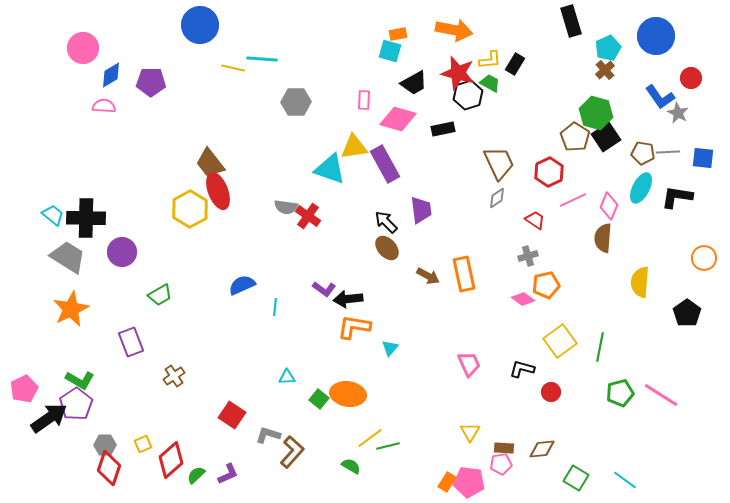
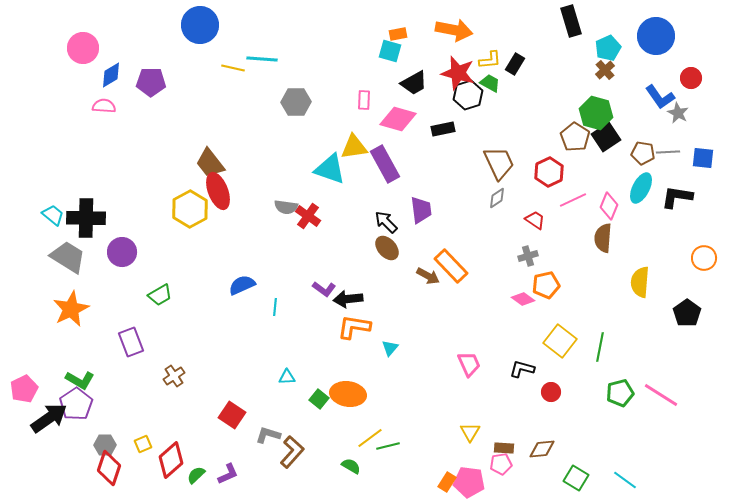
orange rectangle at (464, 274): moved 13 px left, 8 px up; rotated 32 degrees counterclockwise
yellow square at (560, 341): rotated 16 degrees counterclockwise
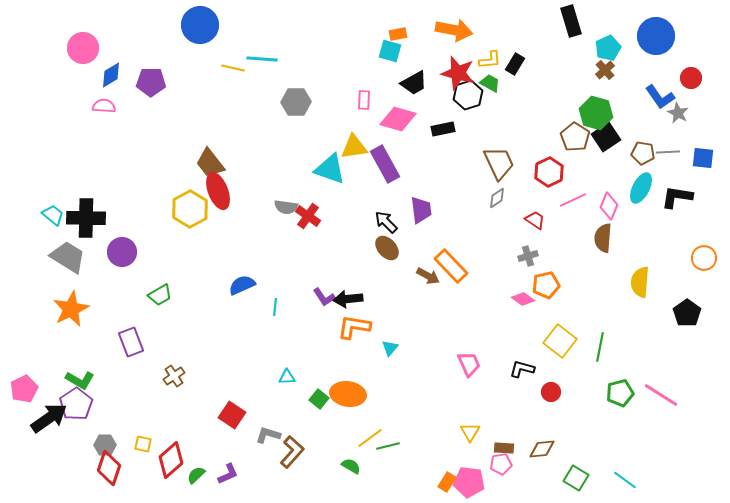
purple L-shape at (324, 289): moved 8 px down; rotated 20 degrees clockwise
yellow square at (143, 444): rotated 36 degrees clockwise
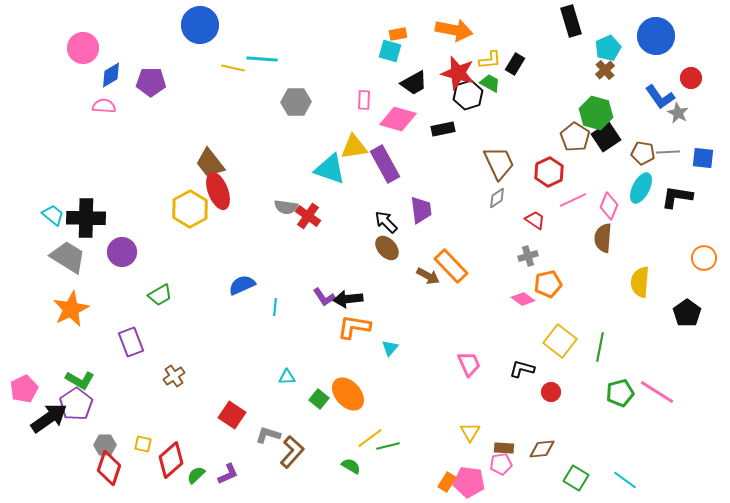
orange pentagon at (546, 285): moved 2 px right, 1 px up
orange ellipse at (348, 394): rotated 40 degrees clockwise
pink line at (661, 395): moved 4 px left, 3 px up
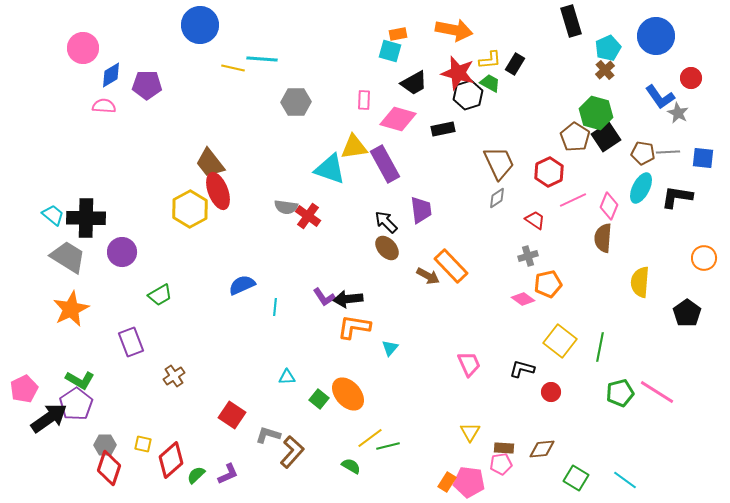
purple pentagon at (151, 82): moved 4 px left, 3 px down
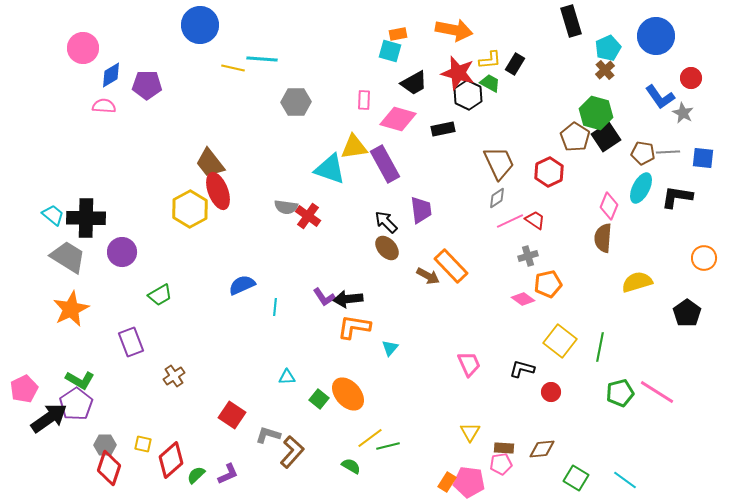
black hexagon at (468, 95): rotated 16 degrees counterclockwise
gray star at (678, 113): moved 5 px right
pink line at (573, 200): moved 63 px left, 21 px down
yellow semicircle at (640, 282): moved 3 px left; rotated 68 degrees clockwise
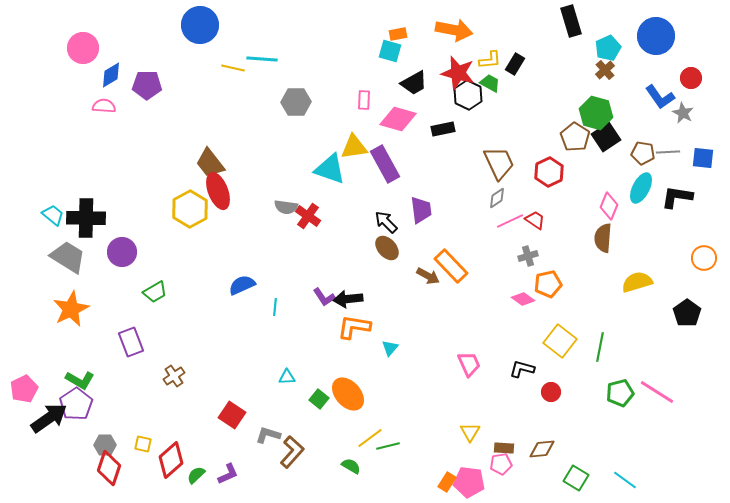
green trapezoid at (160, 295): moved 5 px left, 3 px up
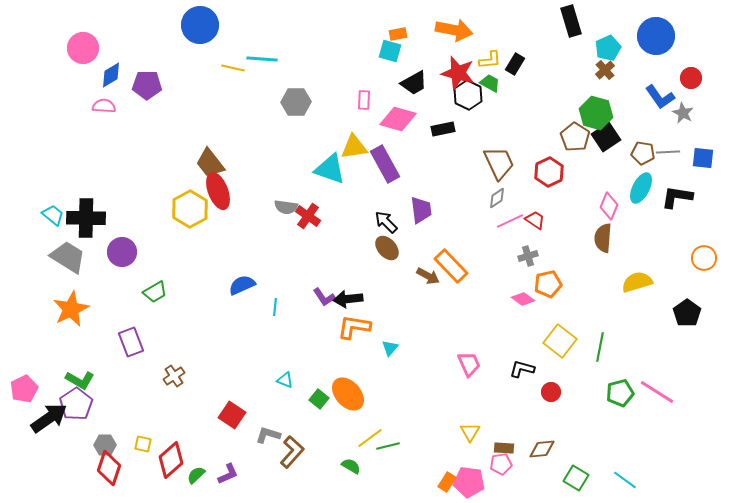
cyan triangle at (287, 377): moved 2 px left, 3 px down; rotated 24 degrees clockwise
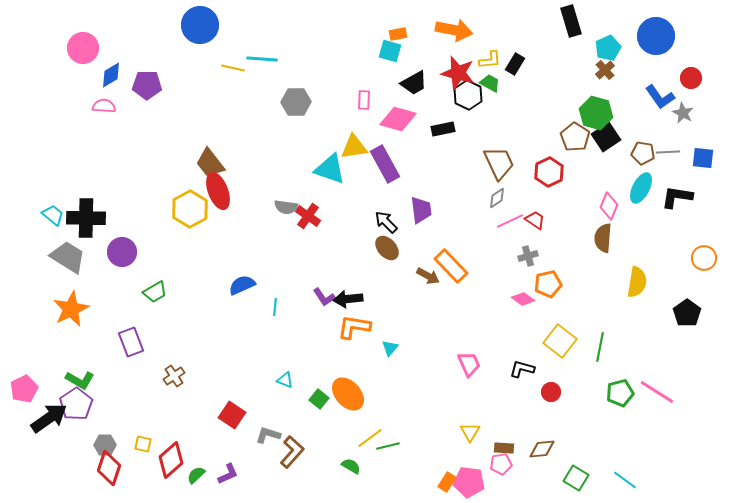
yellow semicircle at (637, 282): rotated 116 degrees clockwise
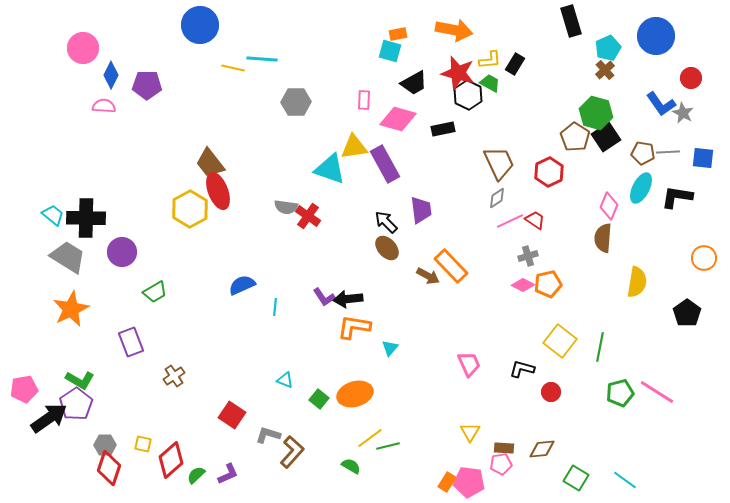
blue diamond at (111, 75): rotated 32 degrees counterclockwise
blue L-shape at (660, 97): moved 1 px right, 7 px down
pink diamond at (523, 299): moved 14 px up; rotated 10 degrees counterclockwise
pink pentagon at (24, 389): rotated 16 degrees clockwise
orange ellipse at (348, 394): moved 7 px right; rotated 64 degrees counterclockwise
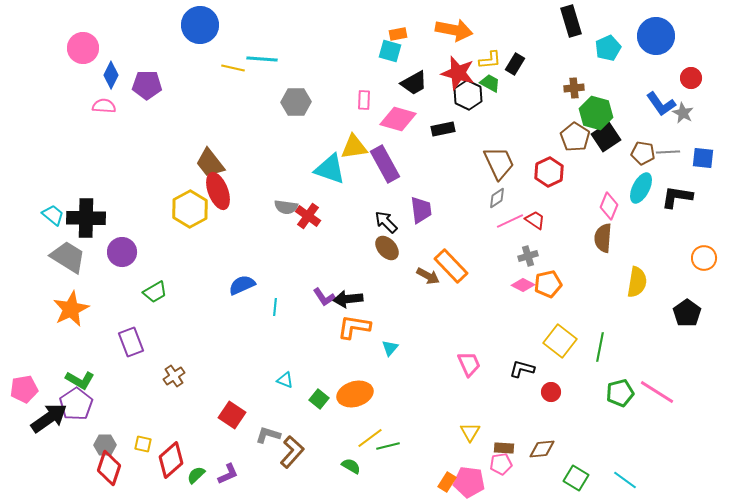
brown cross at (605, 70): moved 31 px left, 18 px down; rotated 36 degrees clockwise
